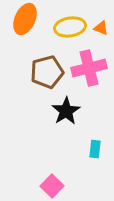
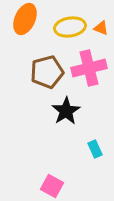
cyan rectangle: rotated 30 degrees counterclockwise
pink square: rotated 15 degrees counterclockwise
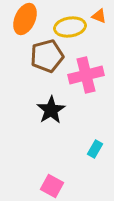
orange triangle: moved 2 px left, 12 px up
pink cross: moved 3 px left, 7 px down
brown pentagon: moved 16 px up
black star: moved 15 px left, 1 px up
cyan rectangle: rotated 54 degrees clockwise
